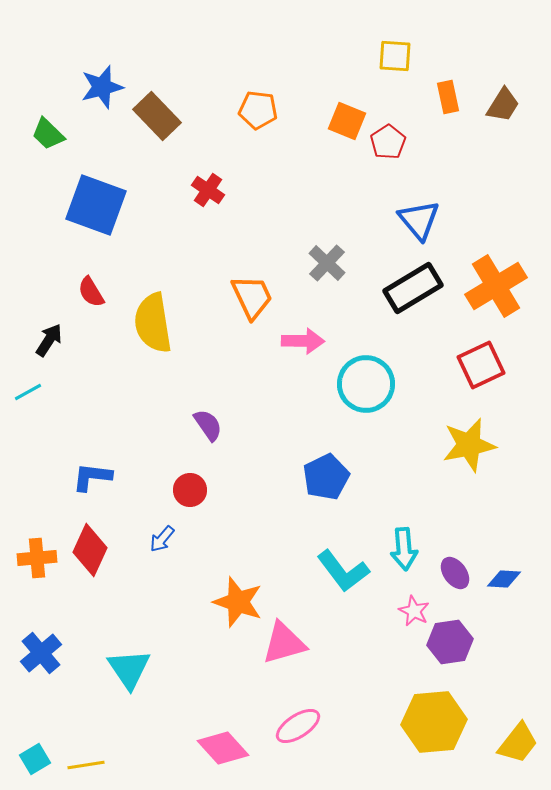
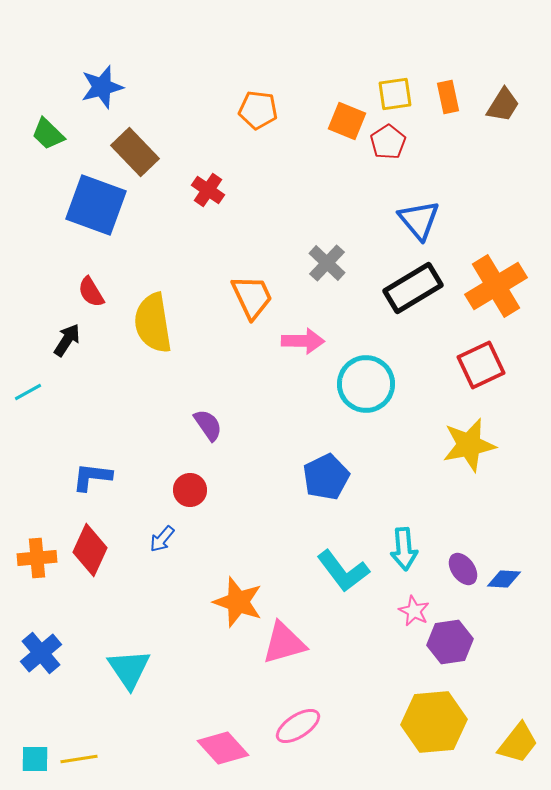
yellow square at (395, 56): moved 38 px down; rotated 12 degrees counterclockwise
brown rectangle at (157, 116): moved 22 px left, 36 px down
black arrow at (49, 340): moved 18 px right
purple ellipse at (455, 573): moved 8 px right, 4 px up
cyan square at (35, 759): rotated 32 degrees clockwise
yellow line at (86, 765): moved 7 px left, 6 px up
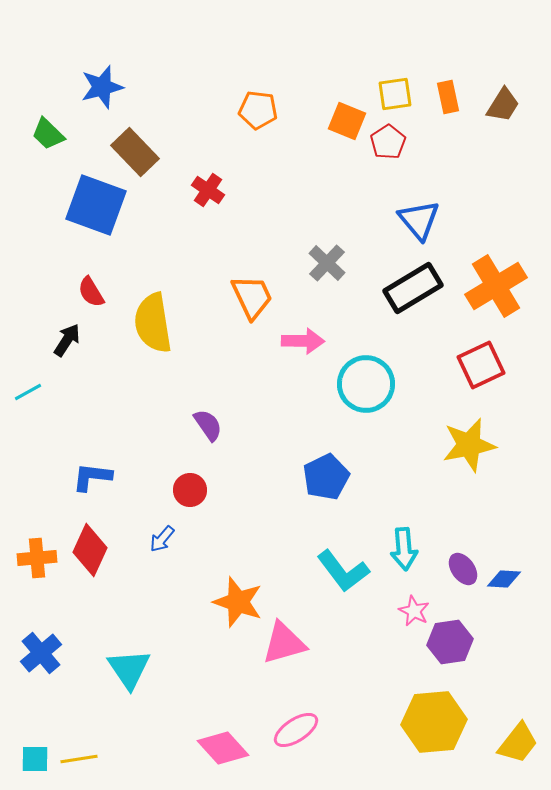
pink ellipse at (298, 726): moved 2 px left, 4 px down
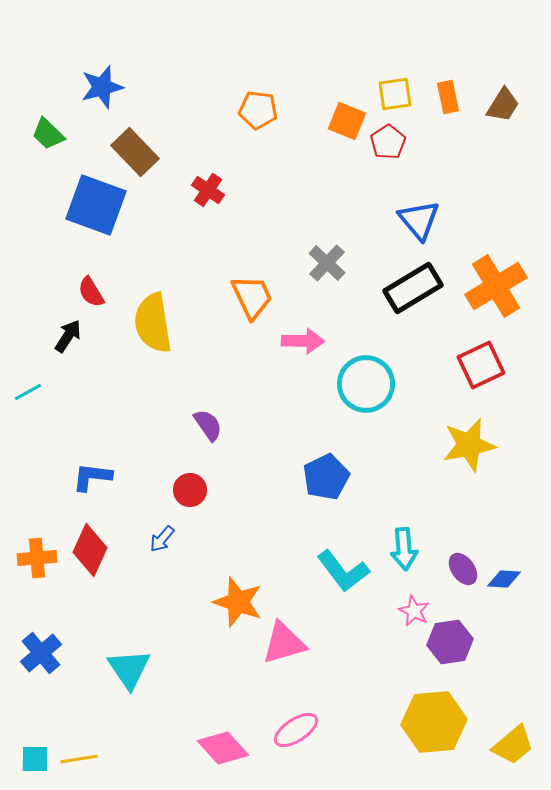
black arrow at (67, 340): moved 1 px right, 4 px up
yellow trapezoid at (518, 743): moved 5 px left, 2 px down; rotated 12 degrees clockwise
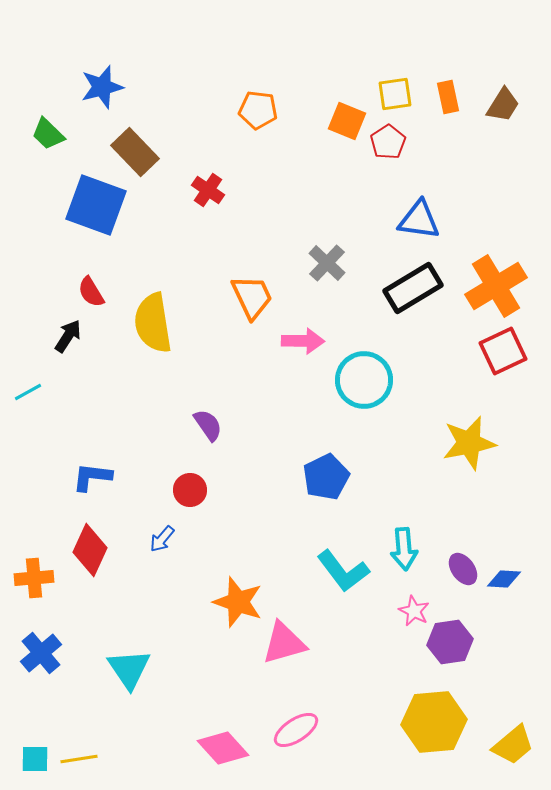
blue triangle at (419, 220): rotated 42 degrees counterclockwise
red square at (481, 365): moved 22 px right, 14 px up
cyan circle at (366, 384): moved 2 px left, 4 px up
yellow star at (469, 445): moved 2 px up
orange cross at (37, 558): moved 3 px left, 20 px down
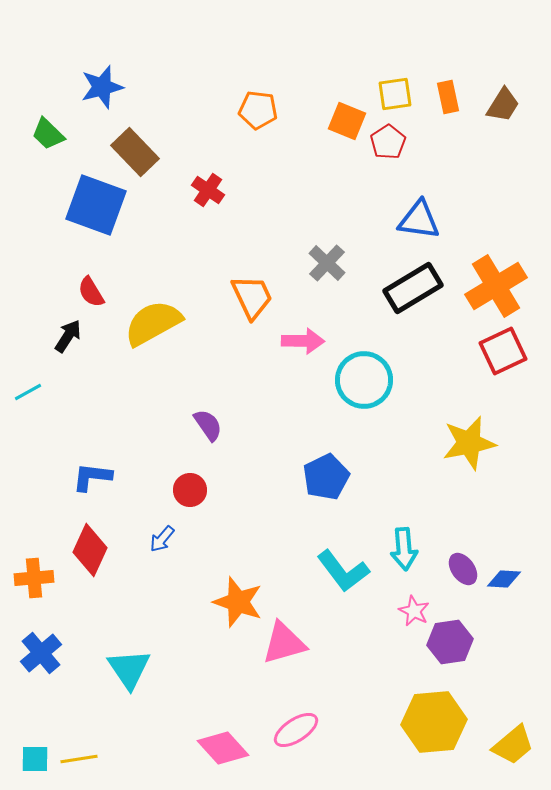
yellow semicircle at (153, 323): rotated 70 degrees clockwise
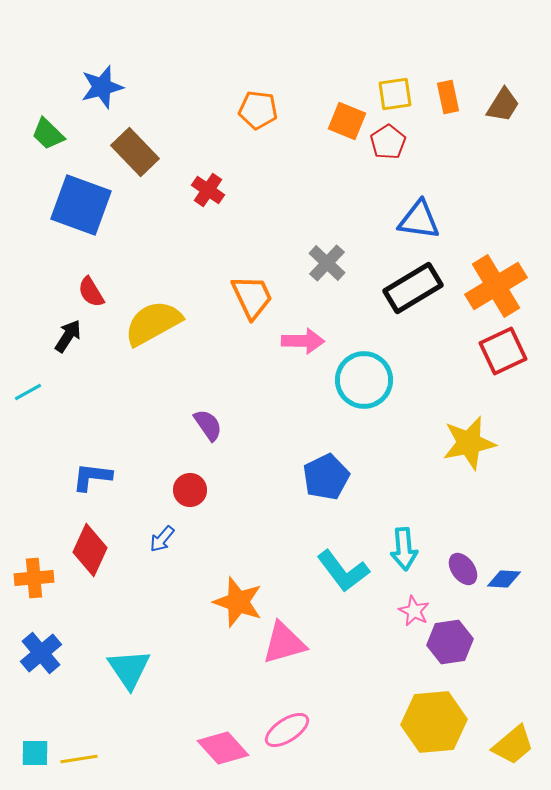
blue square at (96, 205): moved 15 px left
pink ellipse at (296, 730): moved 9 px left
cyan square at (35, 759): moved 6 px up
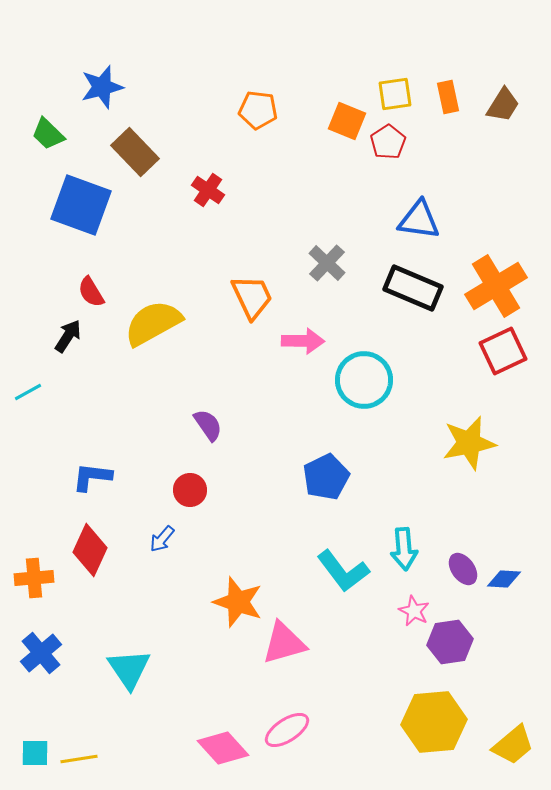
black rectangle at (413, 288): rotated 54 degrees clockwise
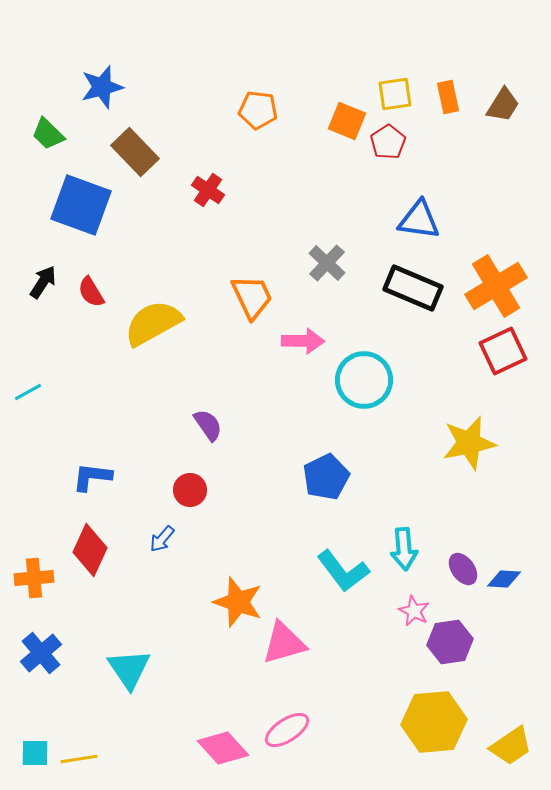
black arrow at (68, 336): moved 25 px left, 54 px up
yellow trapezoid at (513, 745): moved 2 px left, 1 px down; rotated 6 degrees clockwise
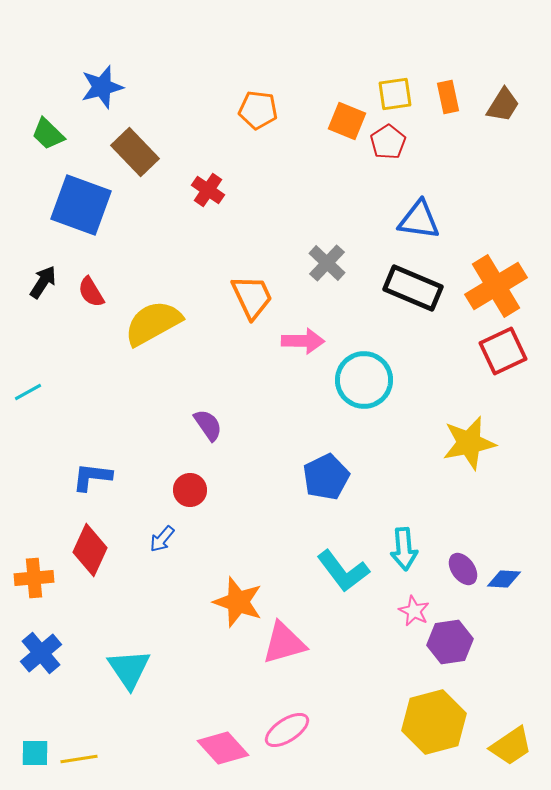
yellow hexagon at (434, 722): rotated 10 degrees counterclockwise
